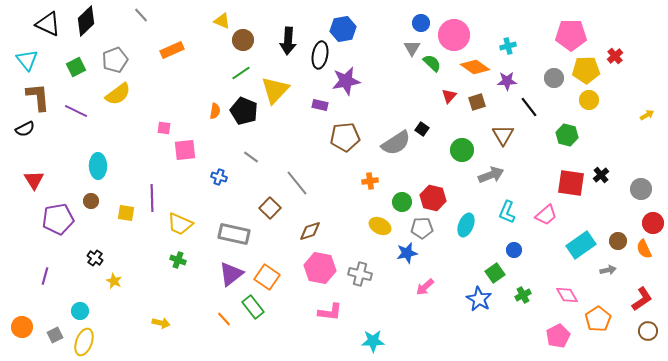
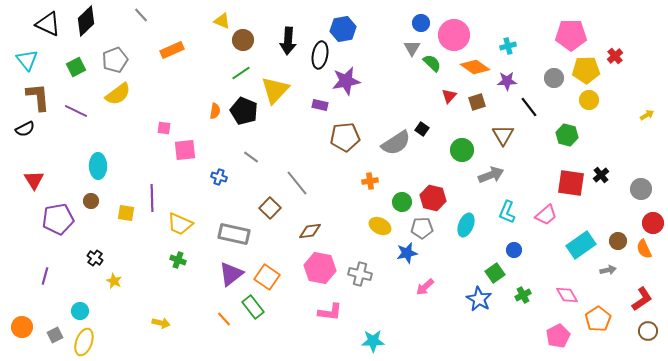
brown diamond at (310, 231): rotated 10 degrees clockwise
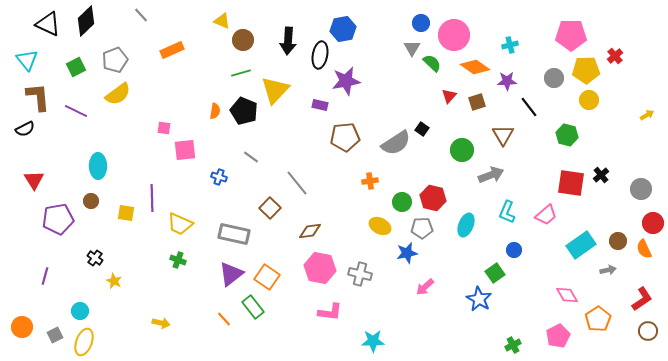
cyan cross at (508, 46): moved 2 px right, 1 px up
green line at (241, 73): rotated 18 degrees clockwise
green cross at (523, 295): moved 10 px left, 50 px down
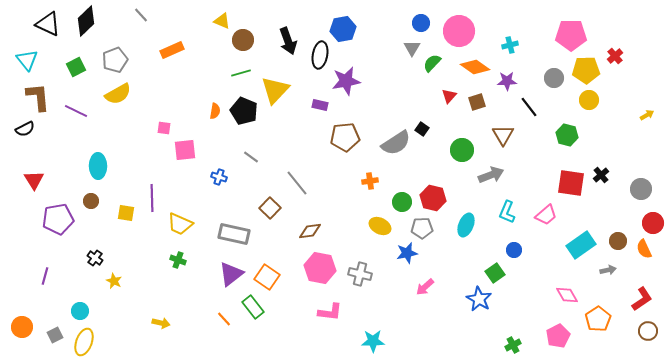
pink circle at (454, 35): moved 5 px right, 4 px up
black arrow at (288, 41): rotated 24 degrees counterclockwise
green semicircle at (432, 63): rotated 90 degrees counterclockwise
yellow semicircle at (118, 94): rotated 8 degrees clockwise
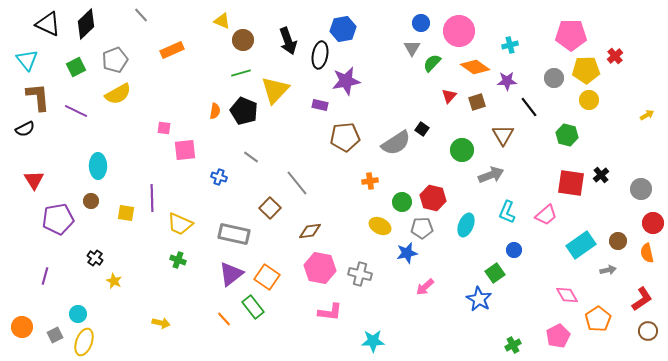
black diamond at (86, 21): moved 3 px down
orange semicircle at (644, 249): moved 3 px right, 4 px down; rotated 12 degrees clockwise
cyan circle at (80, 311): moved 2 px left, 3 px down
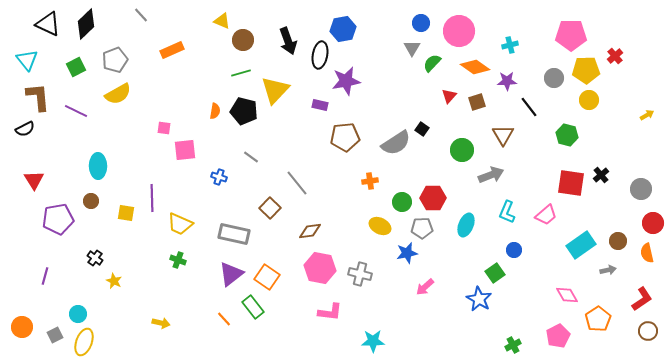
black pentagon at (244, 111): rotated 8 degrees counterclockwise
red hexagon at (433, 198): rotated 15 degrees counterclockwise
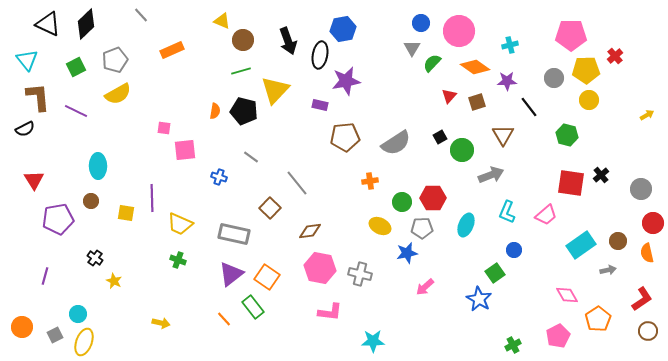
green line at (241, 73): moved 2 px up
black square at (422, 129): moved 18 px right, 8 px down; rotated 24 degrees clockwise
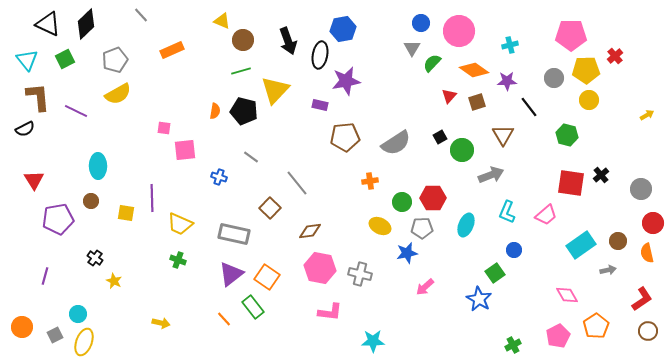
green square at (76, 67): moved 11 px left, 8 px up
orange diamond at (475, 67): moved 1 px left, 3 px down
orange pentagon at (598, 319): moved 2 px left, 7 px down
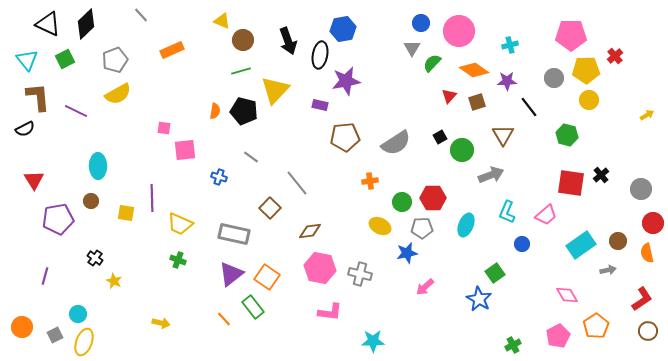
blue circle at (514, 250): moved 8 px right, 6 px up
